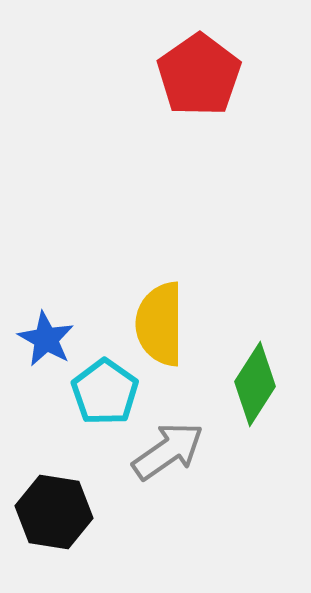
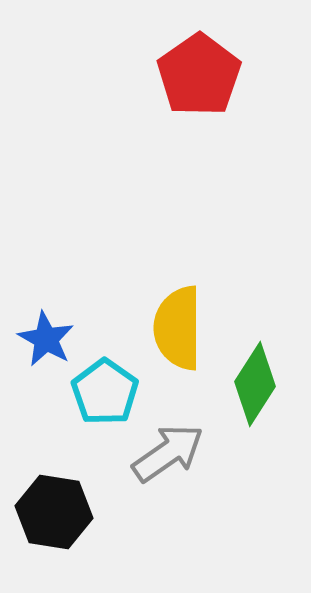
yellow semicircle: moved 18 px right, 4 px down
gray arrow: moved 2 px down
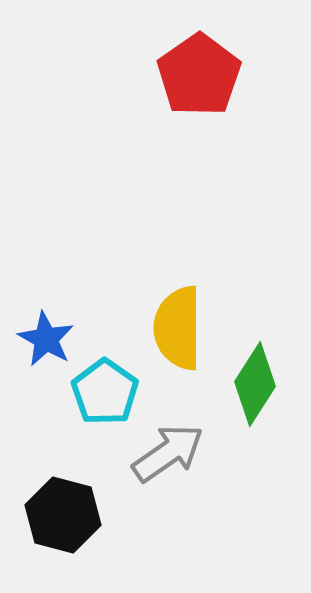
black hexagon: moved 9 px right, 3 px down; rotated 6 degrees clockwise
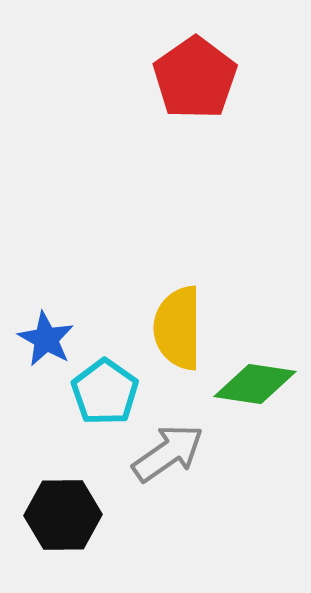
red pentagon: moved 4 px left, 3 px down
green diamond: rotated 66 degrees clockwise
black hexagon: rotated 16 degrees counterclockwise
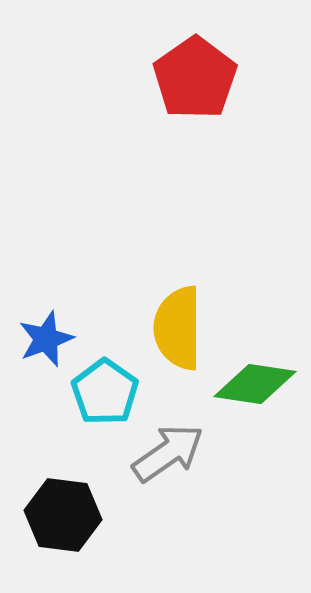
blue star: rotated 22 degrees clockwise
black hexagon: rotated 8 degrees clockwise
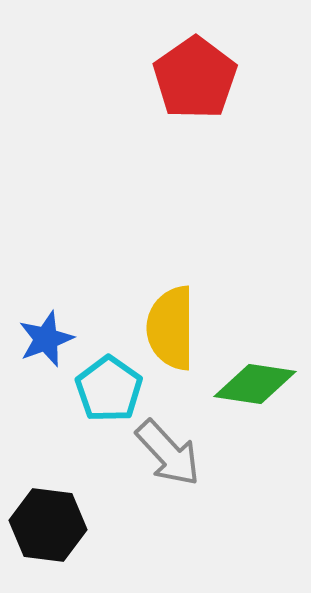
yellow semicircle: moved 7 px left
cyan pentagon: moved 4 px right, 3 px up
gray arrow: rotated 82 degrees clockwise
black hexagon: moved 15 px left, 10 px down
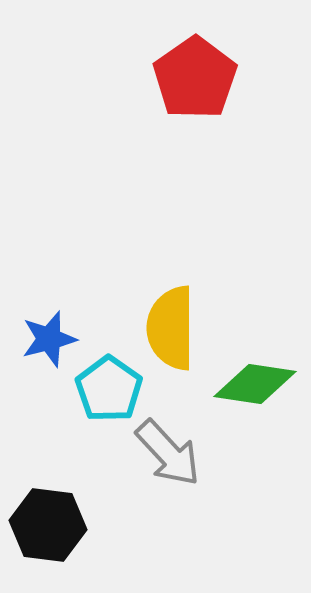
blue star: moved 3 px right; rotated 6 degrees clockwise
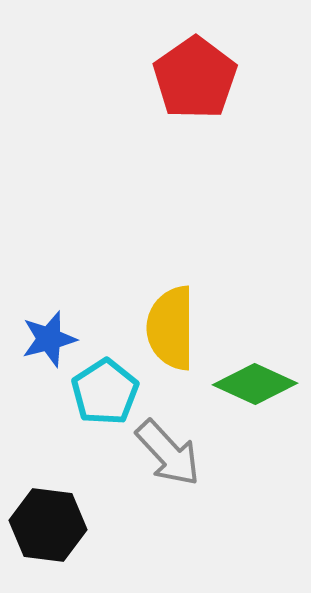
green diamond: rotated 16 degrees clockwise
cyan pentagon: moved 4 px left, 3 px down; rotated 4 degrees clockwise
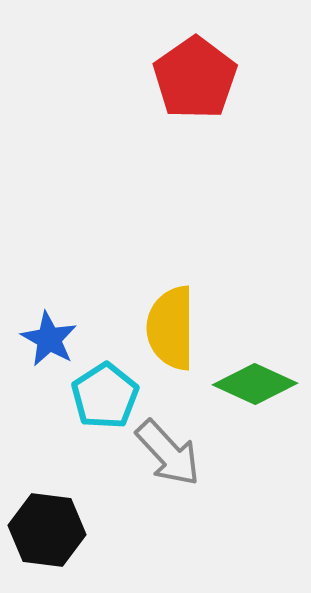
blue star: rotated 28 degrees counterclockwise
cyan pentagon: moved 4 px down
black hexagon: moved 1 px left, 5 px down
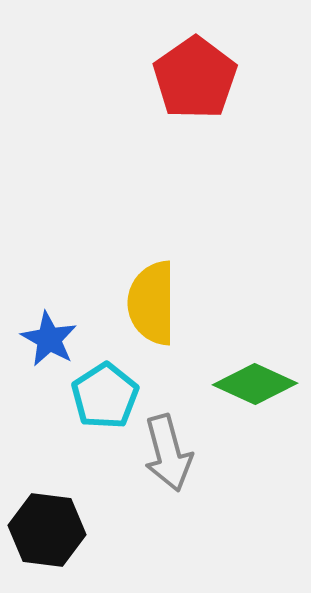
yellow semicircle: moved 19 px left, 25 px up
gray arrow: rotated 28 degrees clockwise
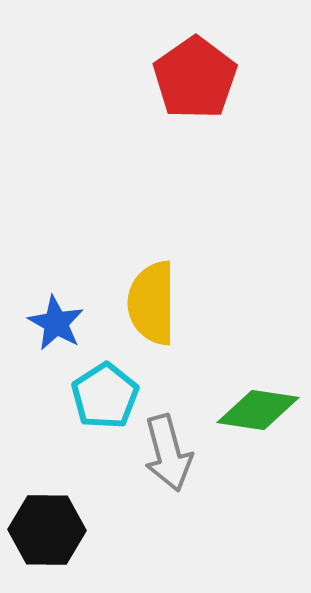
blue star: moved 7 px right, 16 px up
green diamond: moved 3 px right, 26 px down; rotated 16 degrees counterclockwise
black hexagon: rotated 6 degrees counterclockwise
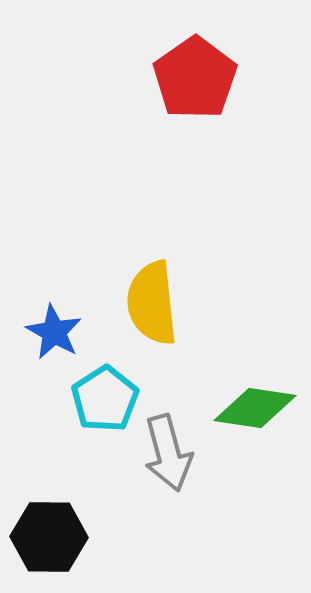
yellow semicircle: rotated 6 degrees counterclockwise
blue star: moved 2 px left, 9 px down
cyan pentagon: moved 3 px down
green diamond: moved 3 px left, 2 px up
black hexagon: moved 2 px right, 7 px down
